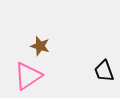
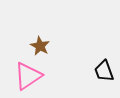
brown star: rotated 12 degrees clockwise
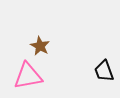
pink triangle: rotated 24 degrees clockwise
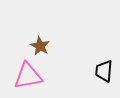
black trapezoid: rotated 25 degrees clockwise
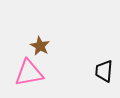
pink triangle: moved 1 px right, 3 px up
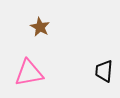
brown star: moved 19 px up
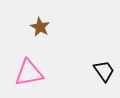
black trapezoid: rotated 140 degrees clockwise
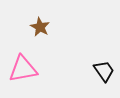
pink triangle: moved 6 px left, 4 px up
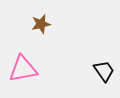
brown star: moved 1 px right, 3 px up; rotated 30 degrees clockwise
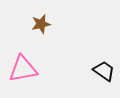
black trapezoid: rotated 20 degrees counterclockwise
